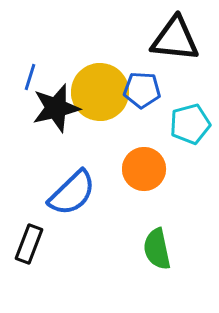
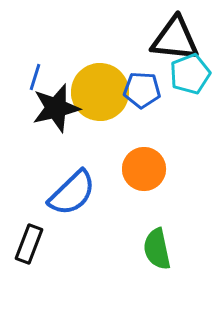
blue line: moved 5 px right
cyan pentagon: moved 50 px up; rotated 6 degrees counterclockwise
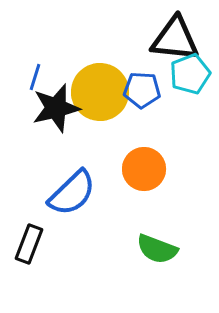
green semicircle: rotated 57 degrees counterclockwise
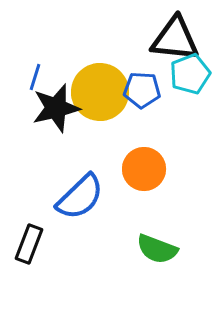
blue semicircle: moved 8 px right, 4 px down
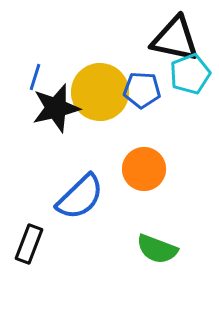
black triangle: rotated 6 degrees clockwise
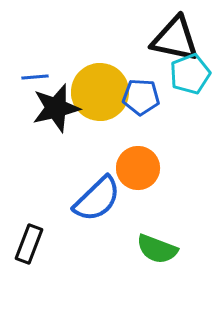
blue line: rotated 68 degrees clockwise
blue pentagon: moved 1 px left, 7 px down
orange circle: moved 6 px left, 1 px up
blue semicircle: moved 17 px right, 2 px down
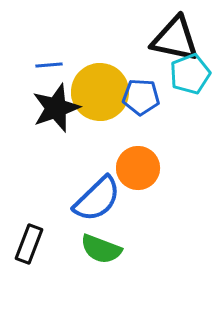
blue line: moved 14 px right, 12 px up
black star: rotated 6 degrees counterclockwise
green semicircle: moved 56 px left
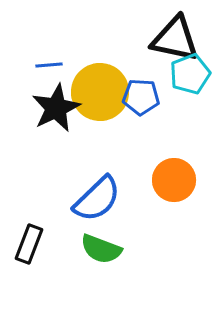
black star: rotated 6 degrees counterclockwise
orange circle: moved 36 px right, 12 px down
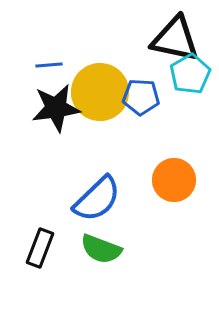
cyan pentagon: rotated 9 degrees counterclockwise
black star: rotated 18 degrees clockwise
black rectangle: moved 11 px right, 4 px down
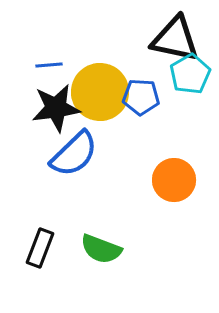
blue semicircle: moved 23 px left, 45 px up
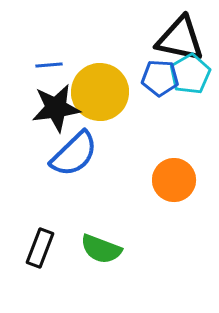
black triangle: moved 5 px right
blue pentagon: moved 19 px right, 19 px up
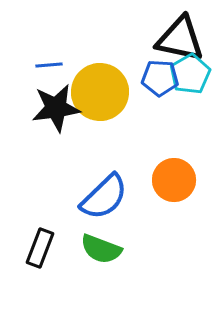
blue semicircle: moved 30 px right, 43 px down
